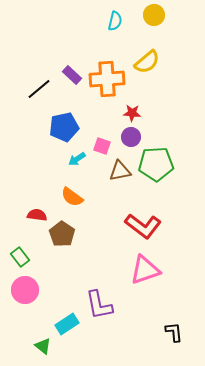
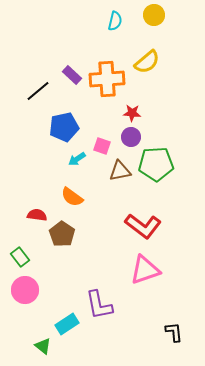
black line: moved 1 px left, 2 px down
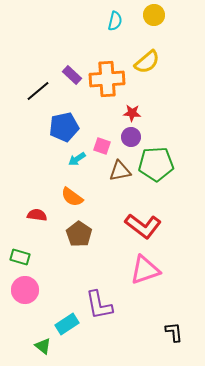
brown pentagon: moved 17 px right
green rectangle: rotated 36 degrees counterclockwise
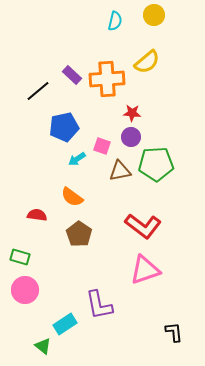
cyan rectangle: moved 2 px left
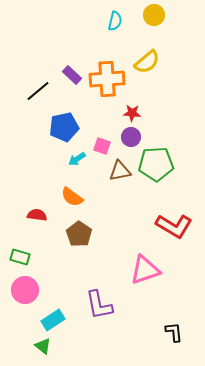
red L-shape: moved 31 px right; rotated 6 degrees counterclockwise
cyan rectangle: moved 12 px left, 4 px up
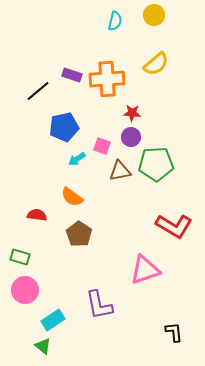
yellow semicircle: moved 9 px right, 2 px down
purple rectangle: rotated 24 degrees counterclockwise
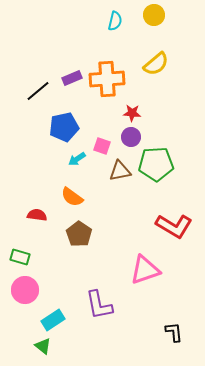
purple rectangle: moved 3 px down; rotated 42 degrees counterclockwise
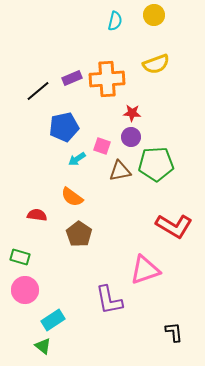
yellow semicircle: rotated 20 degrees clockwise
purple L-shape: moved 10 px right, 5 px up
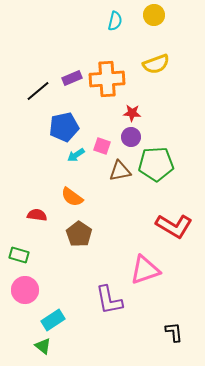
cyan arrow: moved 1 px left, 4 px up
green rectangle: moved 1 px left, 2 px up
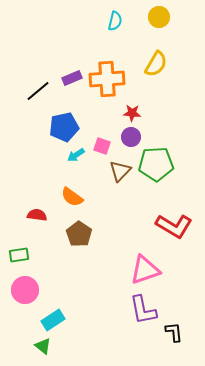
yellow circle: moved 5 px right, 2 px down
yellow semicircle: rotated 40 degrees counterclockwise
brown triangle: rotated 35 degrees counterclockwise
green rectangle: rotated 24 degrees counterclockwise
purple L-shape: moved 34 px right, 10 px down
